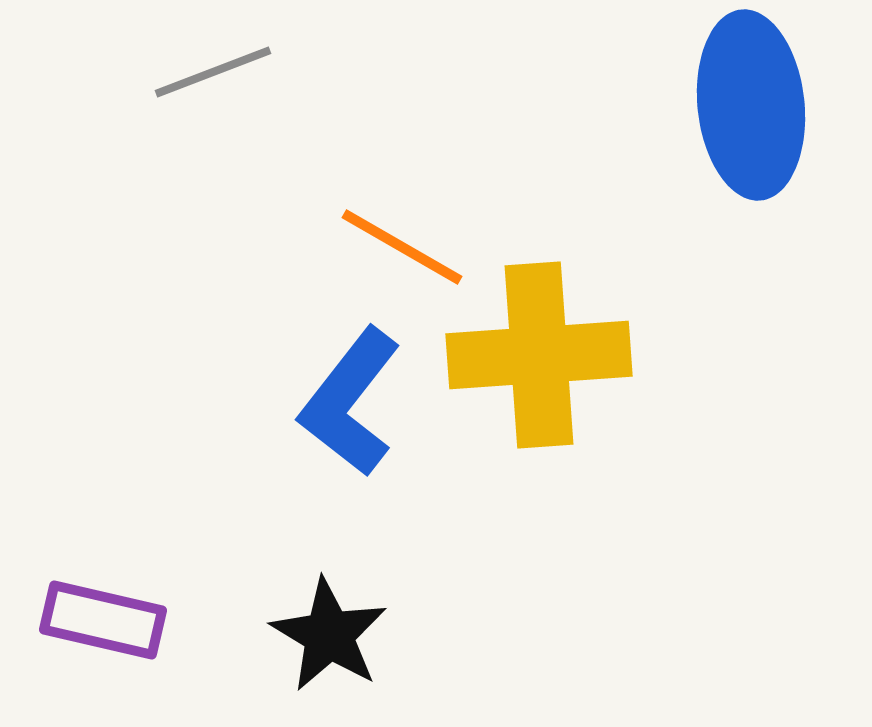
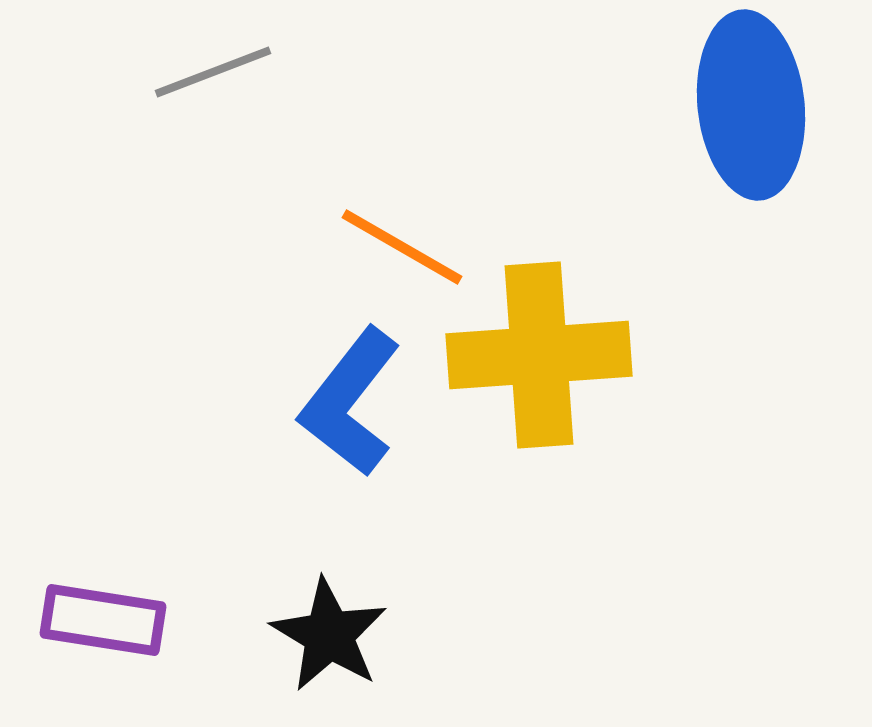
purple rectangle: rotated 4 degrees counterclockwise
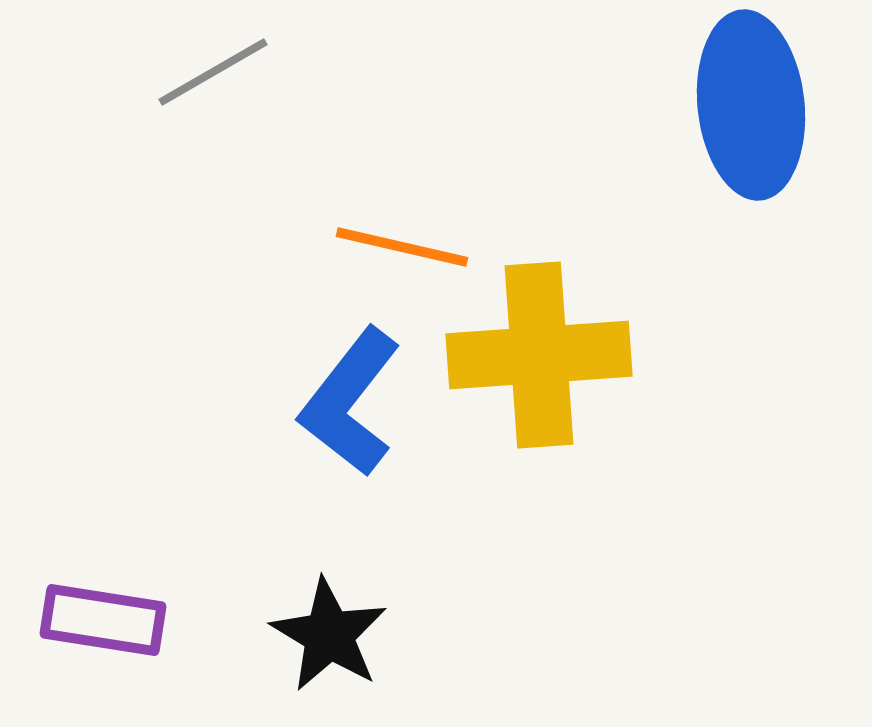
gray line: rotated 9 degrees counterclockwise
orange line: rotated 17 degrees counterclockwise
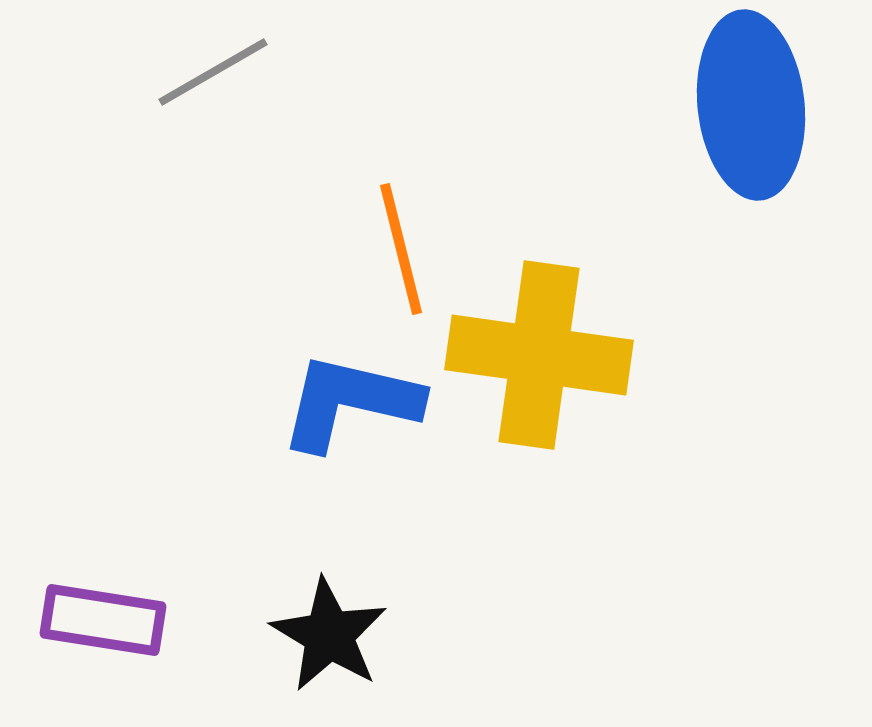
orange line: moved 1 px left, 2 px down; rotated 63 degrees clockwise
yellow cross: rotated 12 degrees clockwise
blue L-shape: rotated 65 degrees clockwise
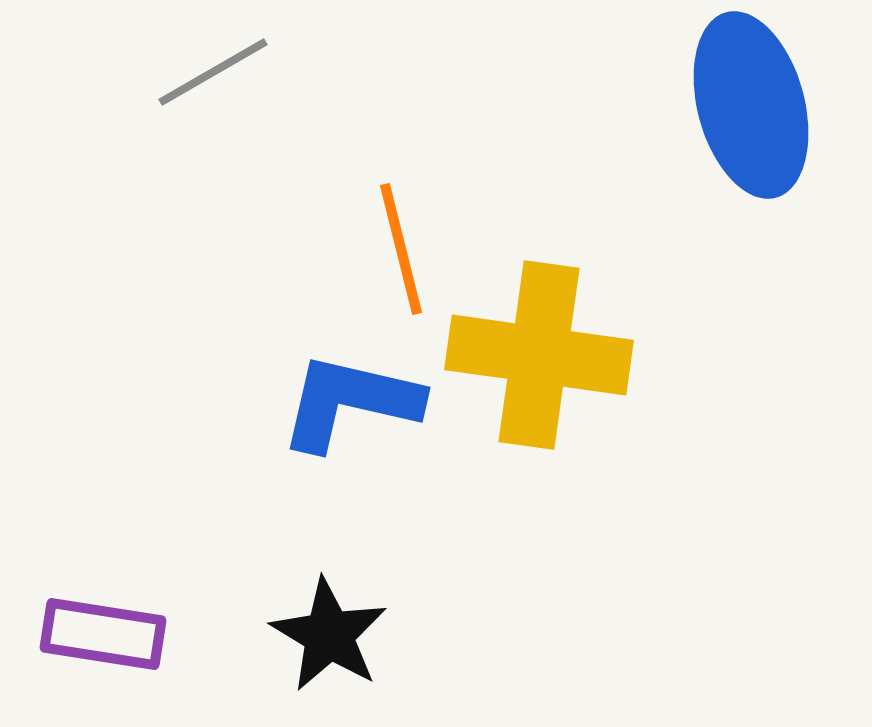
blue ellipse: rotated 9 degrees counterclockwise
purple rectangle: moved 14 px down
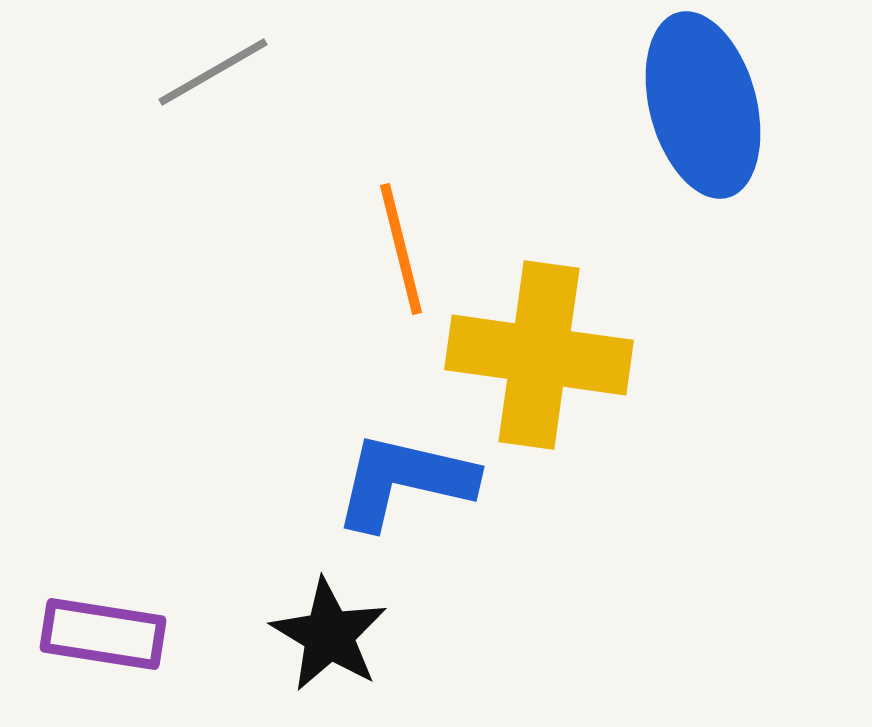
blue ellipse: moved 48 px left
blue L-shape: moved 54 px right, 79 px down
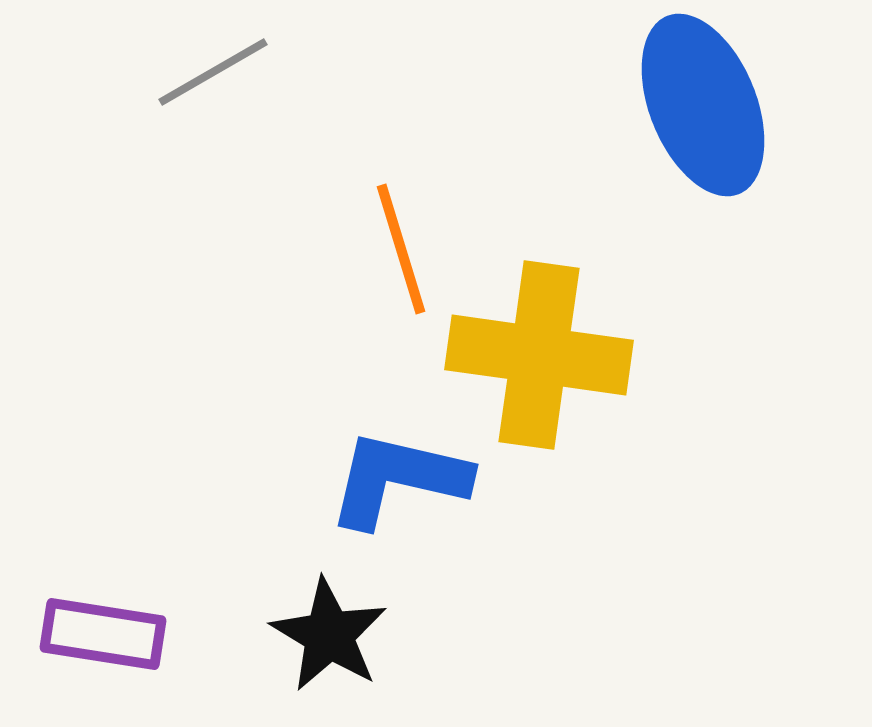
blue ellipse: rotated 7 degrees counterclockwise
orange line: rotated 3 degrees counterclockwise
blue L-shape: moved 6 px left, 2 px up
